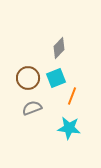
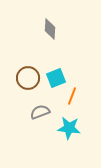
gray diamond: moved 9 px left, 19 px up; rotated 40 degrees counterclockwise
gray semicircle: moved 8 px right, 4 px down
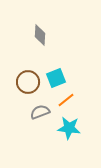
gray diamond: moved 10 px left, 6 px down
brown circle: moved 4 px down
orange line: moved 6 px left, 4 px down; rotated 30 degrees clockwise
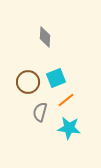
gray diamond: moved 5 px right, 2 px down
gray semicircle: rotated 54 degrees counterclockwise
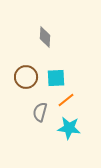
cyan square: rotated 18 degrees clockwise
brown circle: moved 2 px left, 5 px up
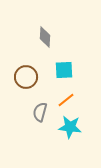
cyan square: moved 8 px right, 8 px up
cyan star: moved 1 px right, 1 px up
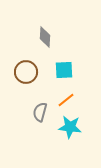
brown circle: moved 5 px up
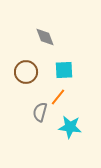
gray diamond: rotated 25 degrees counterclockwise
orange line: moved 8 px left, 3 px up; rotated 12 degrees counterclockwise
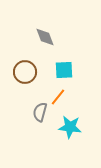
brown circle: moved 1 px left
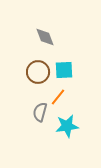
brown circle: moved 13 px right
cyan star: moved 3 px left, 1 px up; rotated 15 degrees counterclockwise
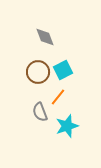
cyan square: moved 1 px left; rotated 24 degrees counterclockwise
gray semicircle: rotated 36 degrees counterclockwise
cyan star: rotated 10 degrees counterclockwise
